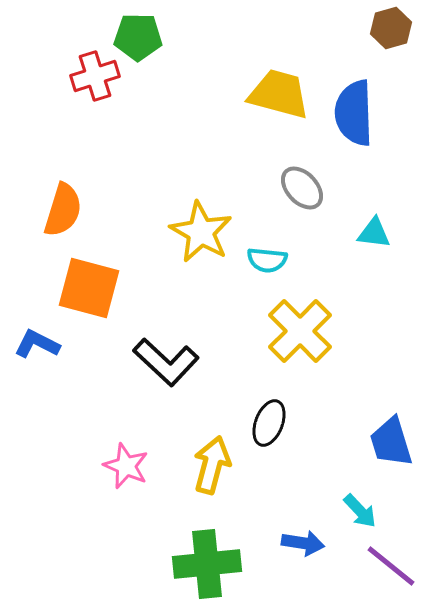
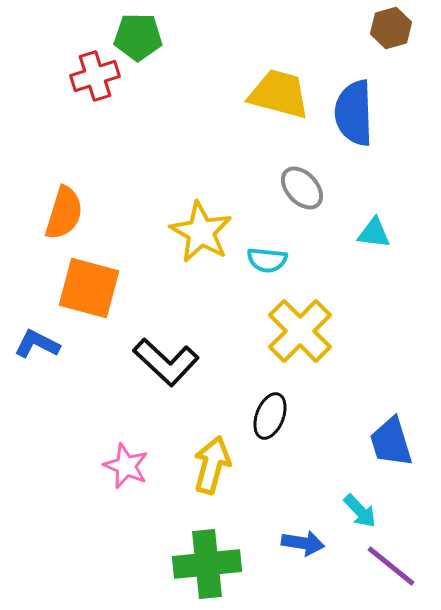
orange semicircle: moved 1 px right, 3 px down
black ellipse: moved 1 px right, 7 px up
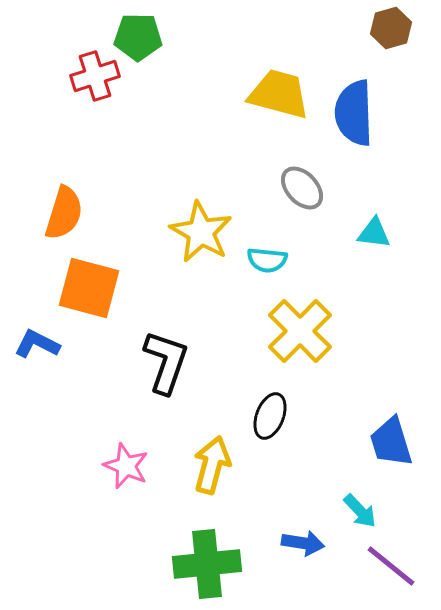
black L-shape: rotated 114 degrees counterclockwise
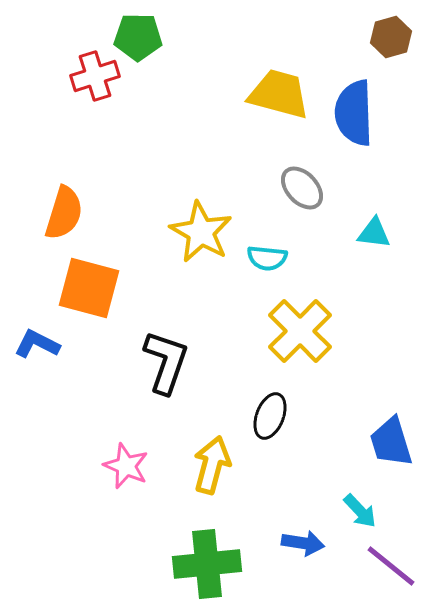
brown hexagon: moved 9 px down
cyan semicircle: moved 2 px up
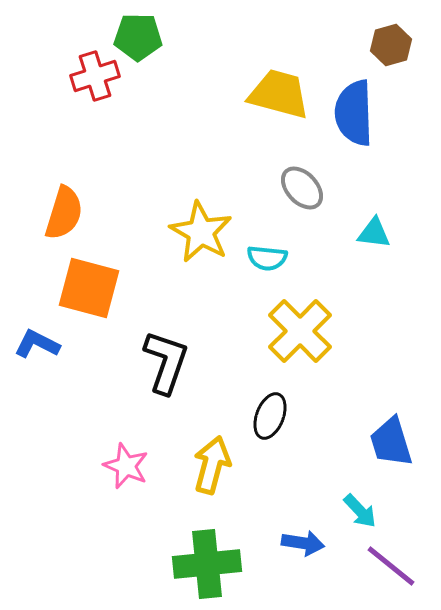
brown hexagon: moved 8 px down
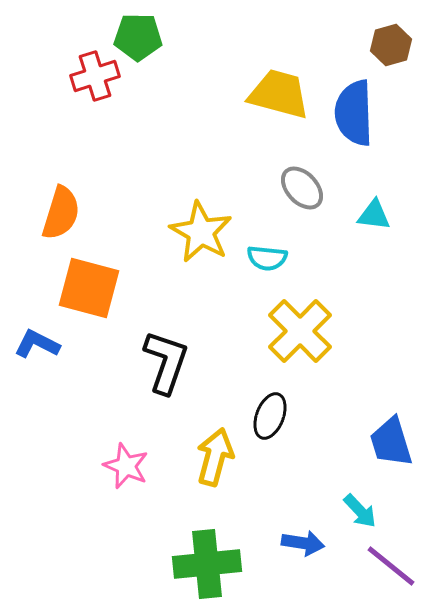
orange semicircle: moved 3 px left
cyan triangle: moved 18 px up
yellow arrow: moved 3 px right, 8 px up
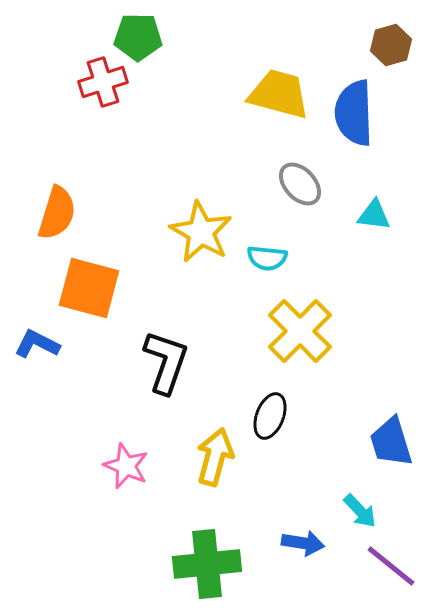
red cross: moved 8 px right, 6 px down
gray ellipse: moved 2 px left, 4 px up
orange semicircle: moved 4 px left
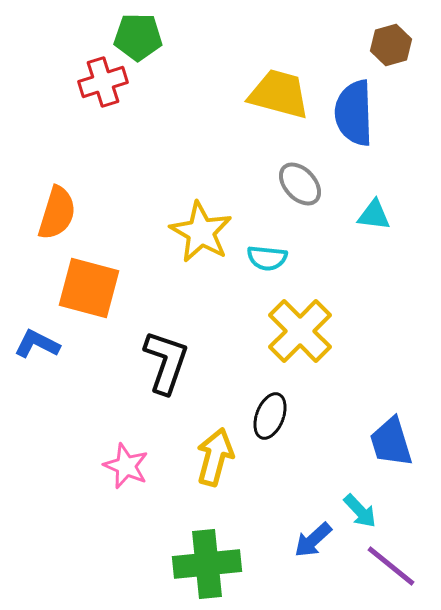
blue arrow: moved 10 px right, 3 px up; rotated 129 degrees clockwise
